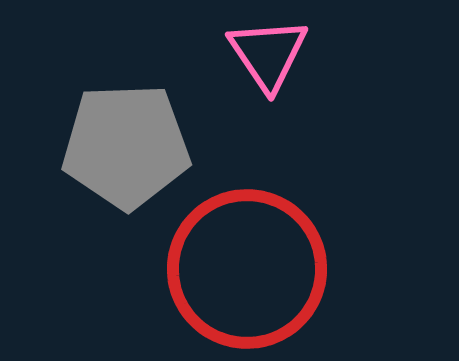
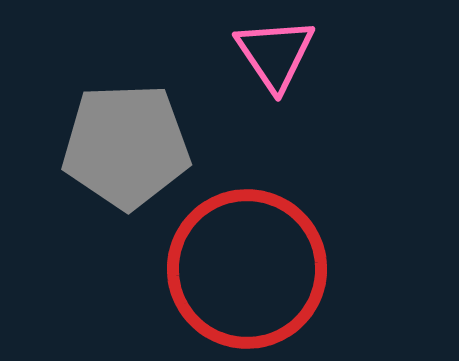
pink triangle: moved 7 px right
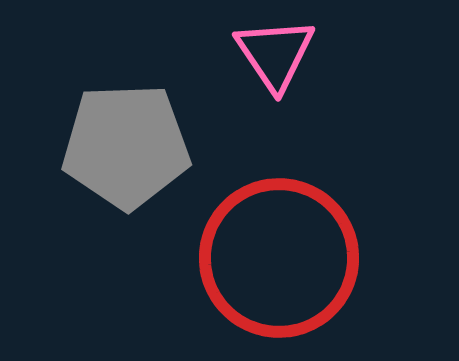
red circle: moved 32 px right, 11 px up
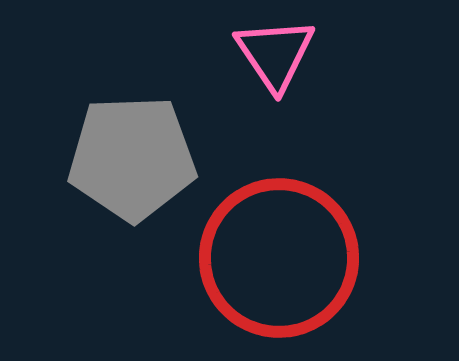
gray pentagon: moved 6 px right, 12 px down
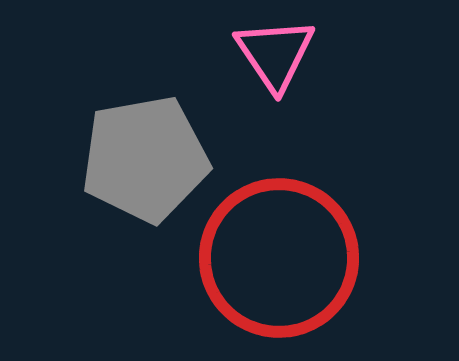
gray pentagon: moved 13 px right, 1 px down; rotated 8 degrees counterclockwise
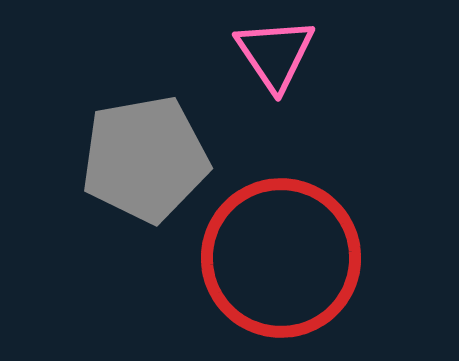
red circle: moved 2 px right
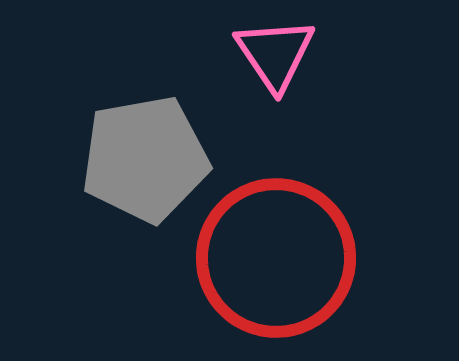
red circle: moved 5 px left
